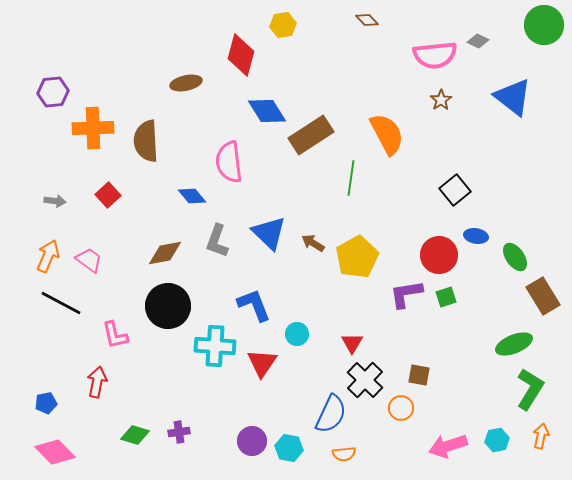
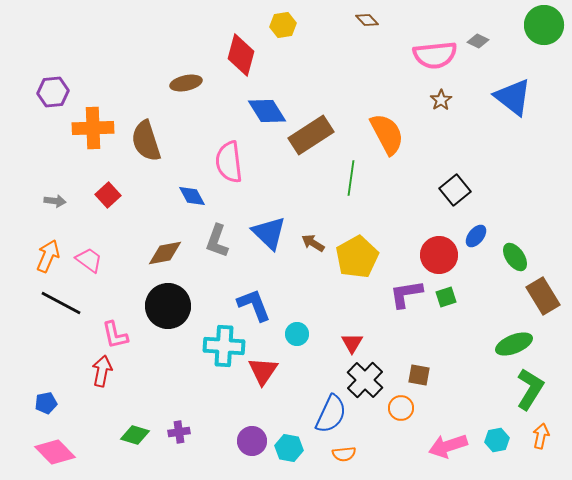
brown semicircle at (146, 141): rotated 15 degrees counterclockwise
blue diamond at (192, 196): rotated 12 degrees clockwise
blue ellipse at (476, 236): rotated 60 degrees counterclockwise
cyan cross at (215, 346): moved 9 px right
red triangle at (262, 363): moved 1 px right, 8 px down
red arrow at (97, 382): moved 5 px right, 11 px up
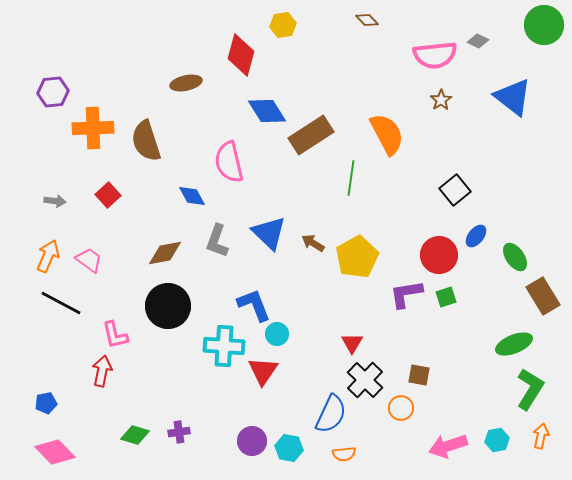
pink semicircle at (229, 162): rotated 6 degrees counterclockwise
cyan circle at (297, 334): moved 20 px left
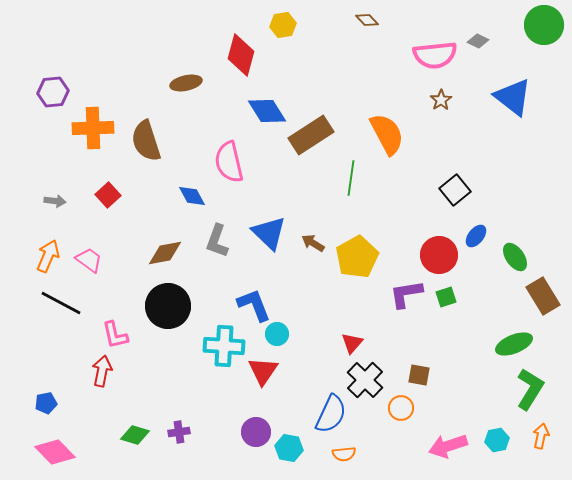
red triangle at (352, 343): rotated 10 degrees clockwise
purple circle at (252, 441): moved 4 px right, 9 px up
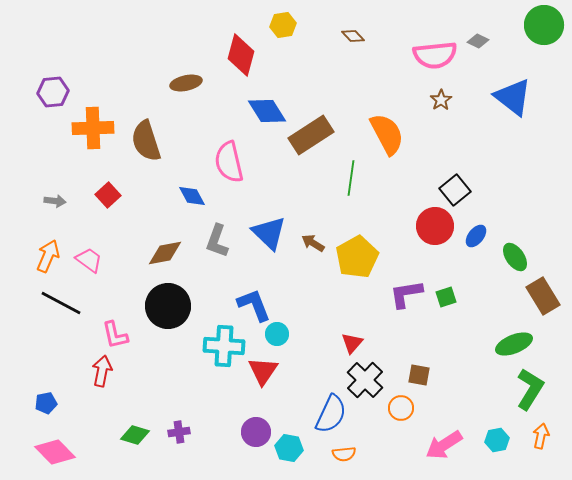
brown diamond at (367, 20): moved 14 px left, 16 px down
red circle at (439, 255): moved 4 px left, 29 px up
pink arrow at (448, 446): moved 4 px left, 1 px up; rotated 15 degrees counterclockwise
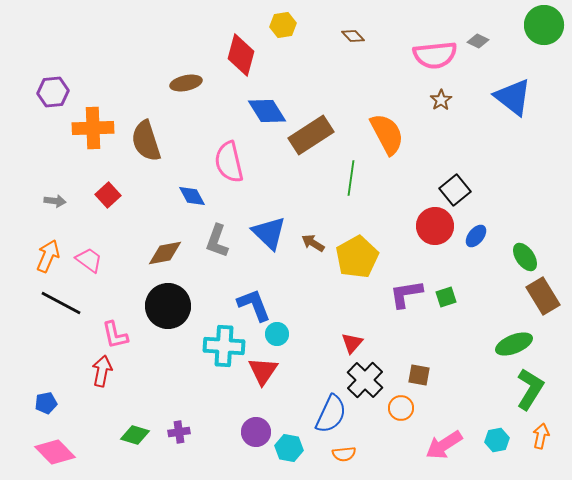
green ellipse at (515, 257): moved 10 px right
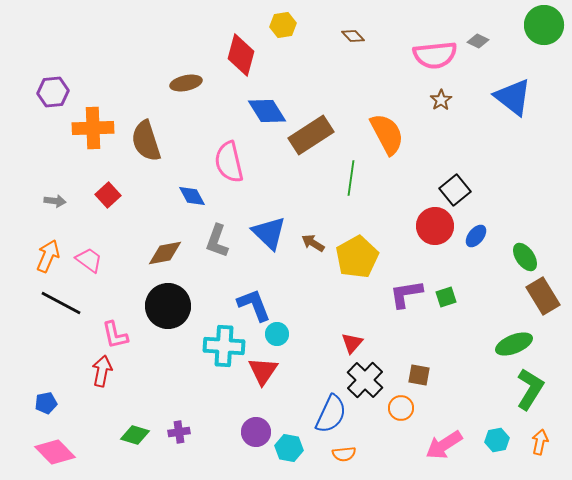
orange arrow at (541, 436): moved 1 px left, 6 px down
